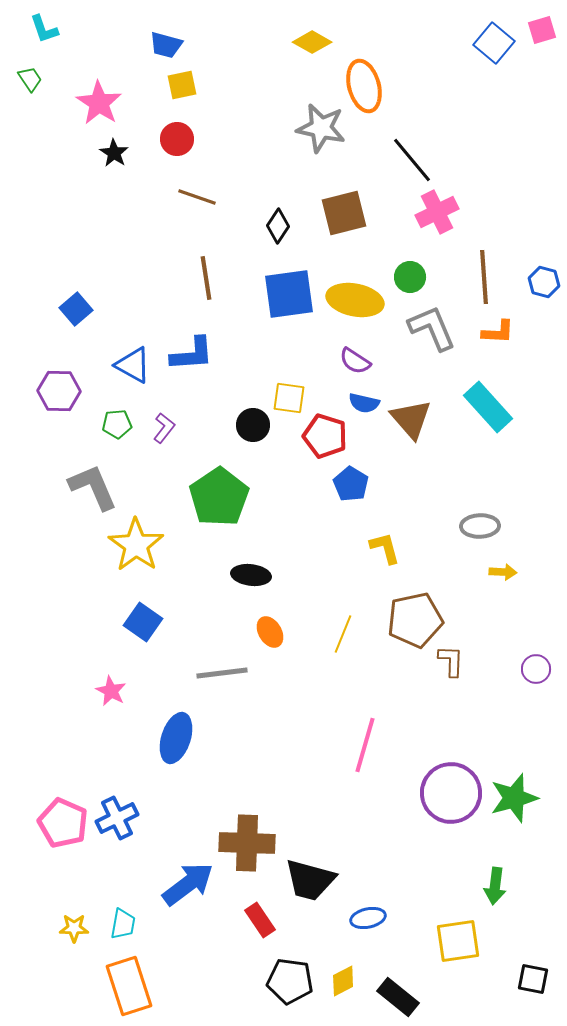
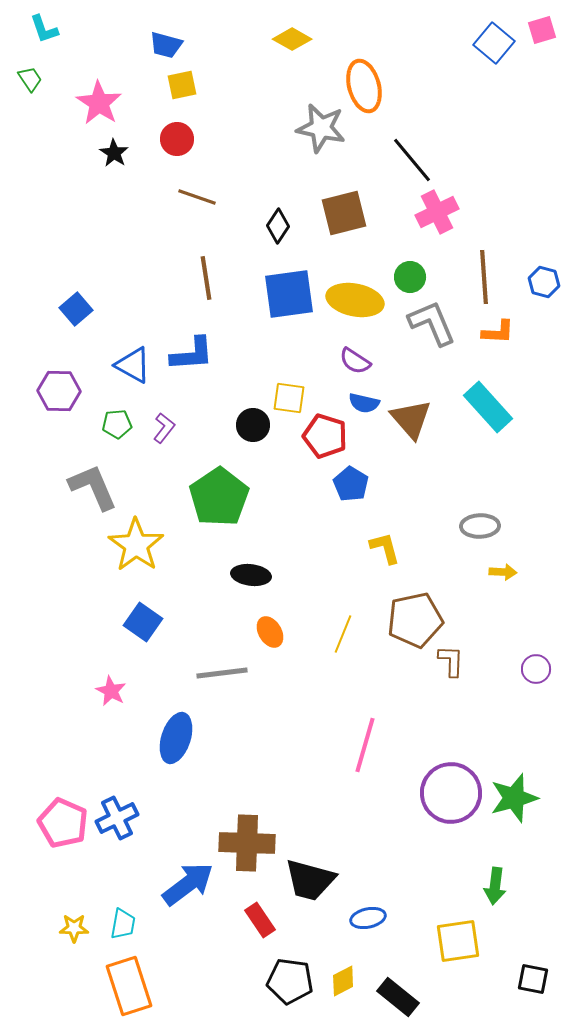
yellow diamond at (312, 42): moved 20 px left, 3 px up
gray L-shape at (432, 328): moved 5 px up
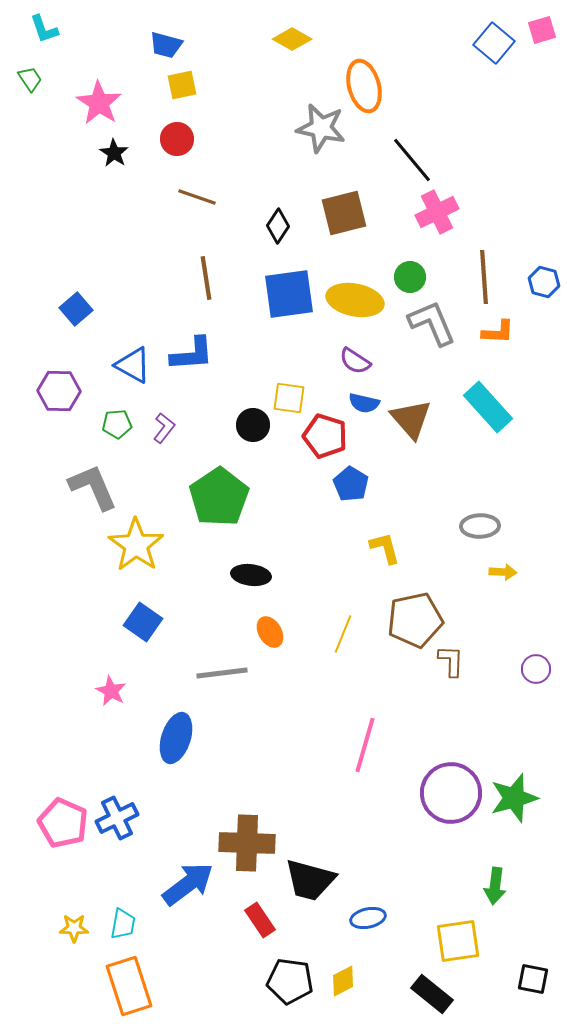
black rectangle at (398, 997): moved 34 px right, 3 px up
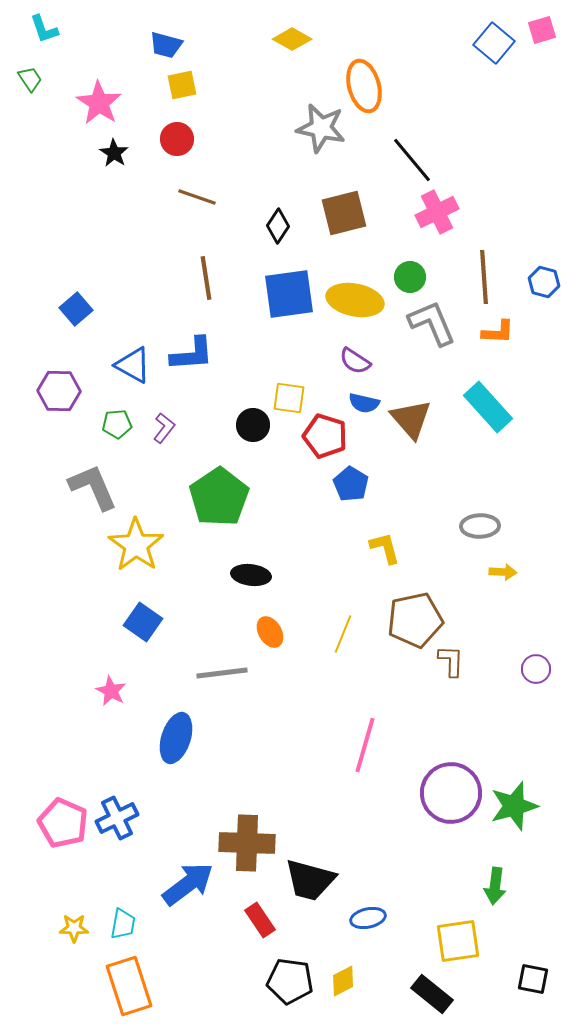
green star at (514, 798): moved 8 px down
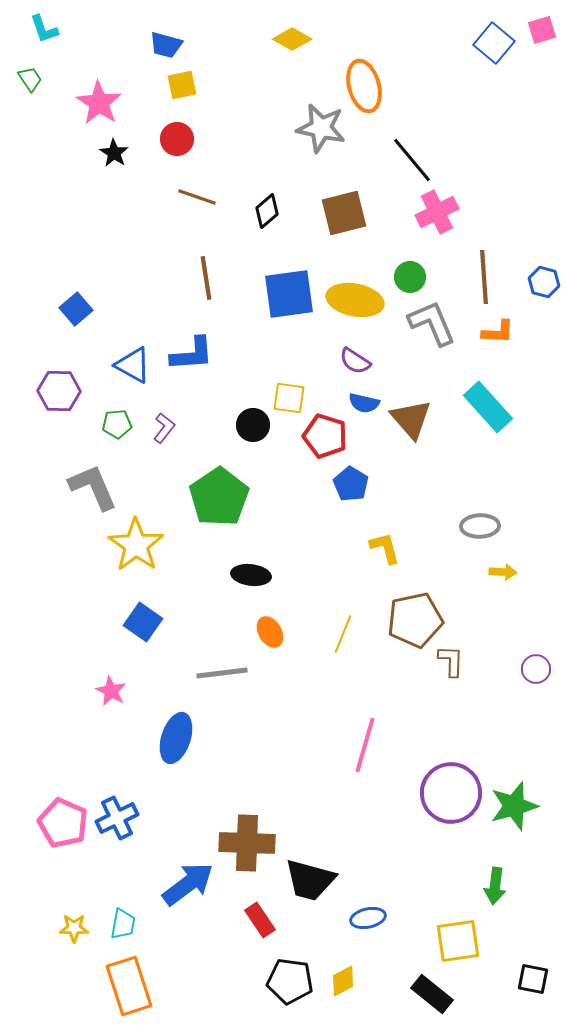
black diamond at (278, 226): moved 11 px left, 15 px up; rotated 16 degrees clockwise
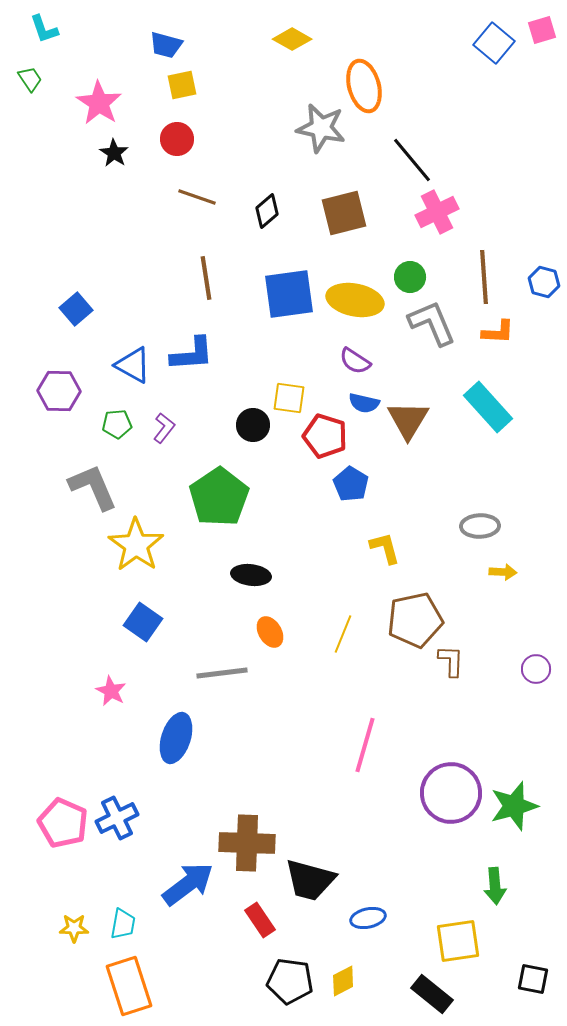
brown triangle at (411, 419): moved 3 px left, 1 px down; rotated 12 degrees clockwise
green arrow at (495, 886): rotated 12 degrees counterclockwise
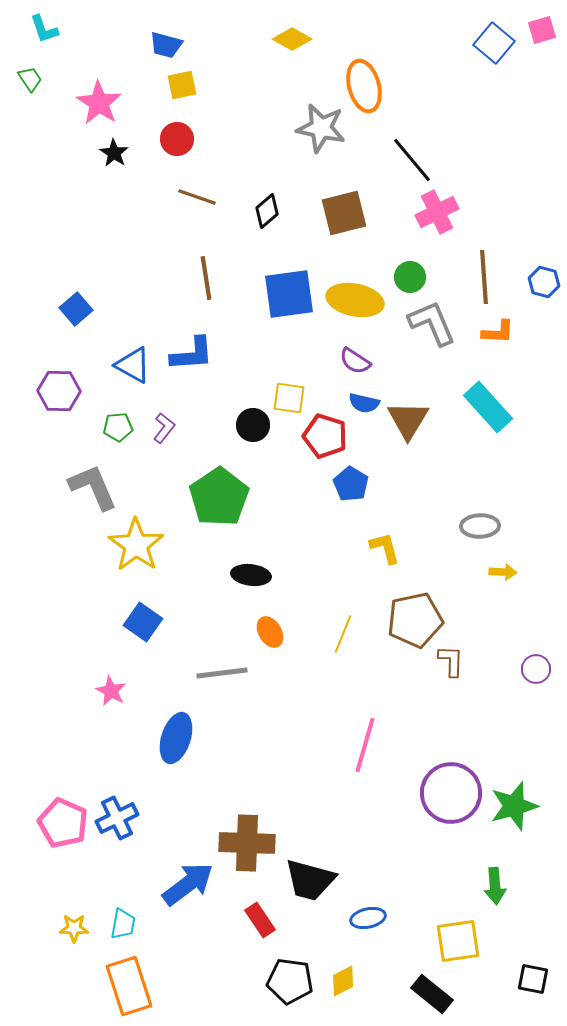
green pentagon at (117, 424): moved 1 px right, 3 px down
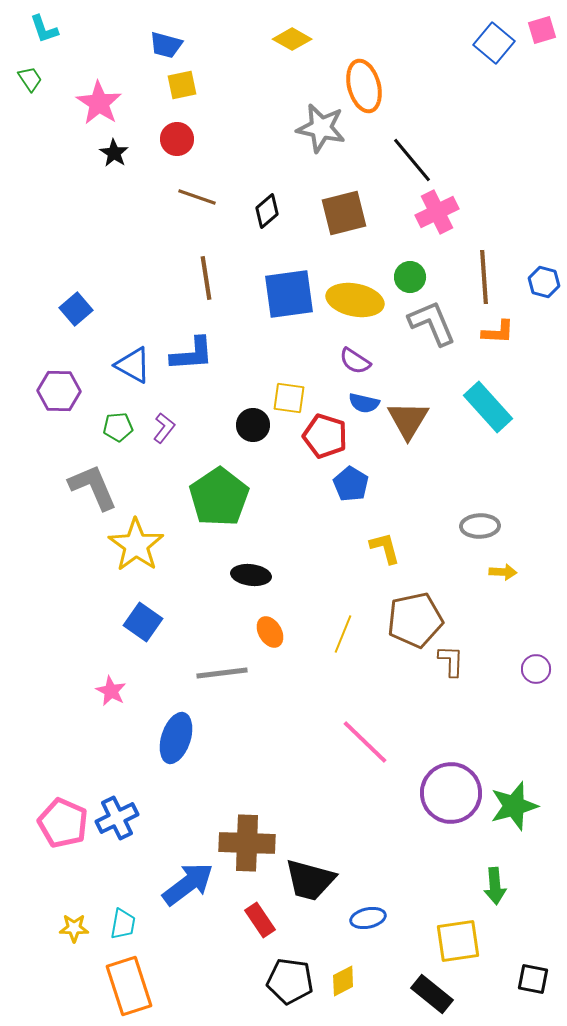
pink line at (365, 745): moved 3 px up; rotated 62 degrees counterclockwise
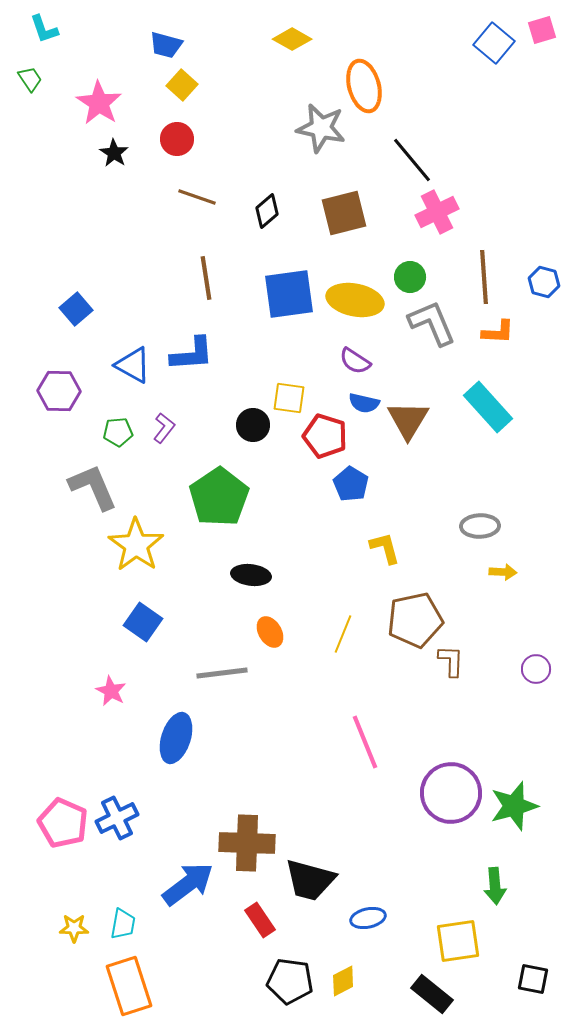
yellow square at (182, 85): rotated 36 degrees counterclockwise
green pentagon at (118, 427): moved 5 px down
pink line at (365, 742): rotated 24 degrees clockwise
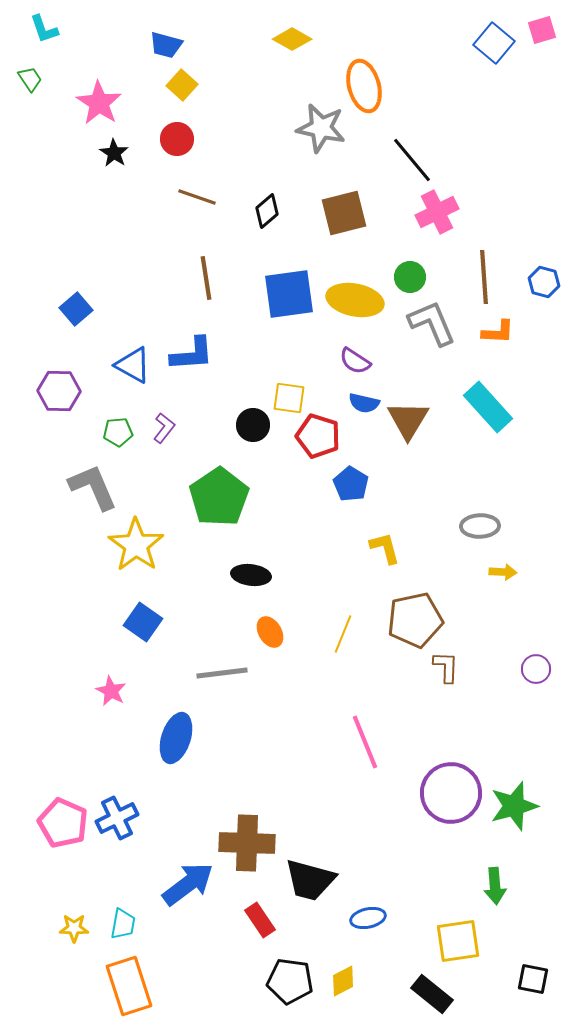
red pentagon at (325, 436): moved 7 px left
brown L-shape at (451, 661): moved 5 px left, 6 px down
